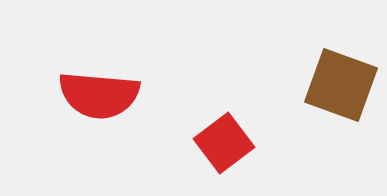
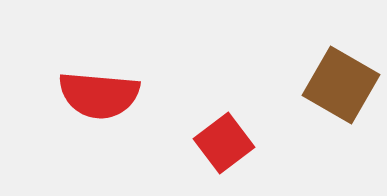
brown square: rotated 10 degrees clockwise
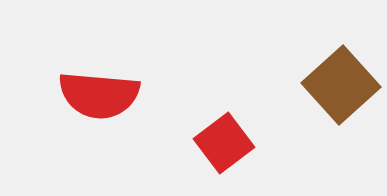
brown square: rotated 18 degrees clockwise
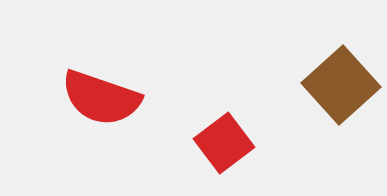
red semicircle: moved 2 px right, 3 px down; rotated 14 degrees clockwise
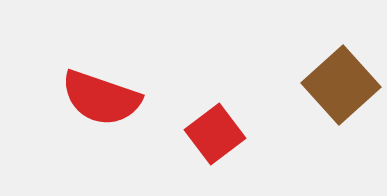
red square: moved 9 px left, 9 px up
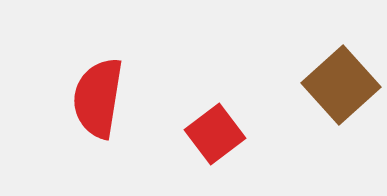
red semicircle: moved 3 px left; rotated 80 degrees clockwise
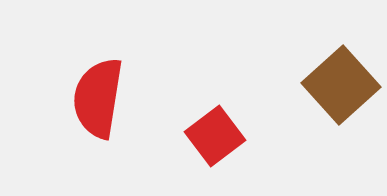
red square: moved 2 px down
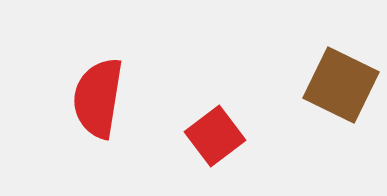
brown square: rotated 22 degrees counterclockwise
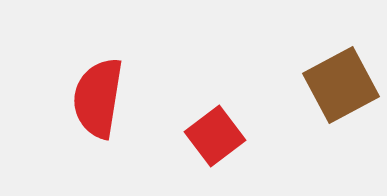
brown square: rotated 36 degrees clockwise
